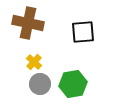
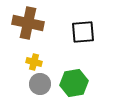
yellow cross: rotated 28 degrees counterclockwise
green hexagon: moved 1 px right, 1 px up
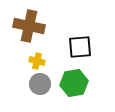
brown cross: moved 1 px right, 3 px down
black square: moved 3 px left, 15 px down
yellow cross: moved 3 px right, 1 px up
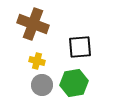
brown cross: moved 4 px right, 2 px up; rotated 8 degrees clockwise
gray circle: moved 2 px right, 1 px down
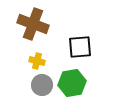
green hexagon: moved 2 px left
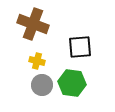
green hexagon: rotated 16 degrees clockwise
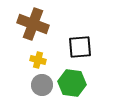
yellow cross: moved 1 px right, 1 px up
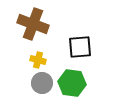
gray circle: moved 2 px up
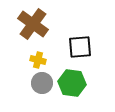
brown cross: rotated 16 degrees clockwise
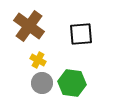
brown cross: moved 4 px left, 2 px down
black square: moved 1 px right, 13 px up
yellow cross: rotated 14 degrees clockwise
